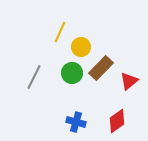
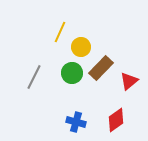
red diamond: moved 1 px left, 1 px up
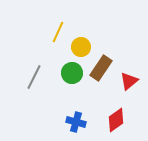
yellow line: moved 2 px left
brown rectangle: rotated 10 degrees counterclockwise
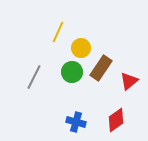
yellow circle: moved 1 px down
green circle: moved 1 px up
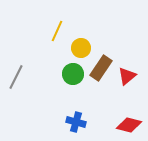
yellow line: moved 1 px left, 1 px up
green circle: moved 1 px right, 2 px down
gray line: moved 18 px left
red triangle: moved 2 px left, 5 px up
red diamond: moved 13 px right, 5 px down; rotated 50 degrees clockwise
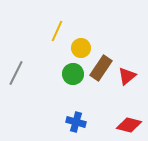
gray line: moved 4 px up
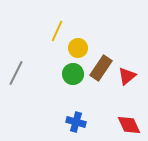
yellow circle: moved 3 px left
red diamond: rotated 50 degrees clockwise
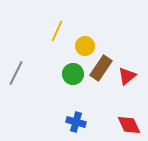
yellow circle: moved 7 px right, 2 px up
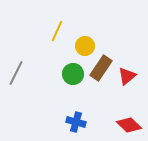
red diamond: rotated 20 degrees counterclockwise
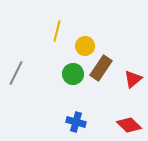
yellow line: rotated 10 degrees counterclockwise
red triangle: moved 6 px right, 3 px down
